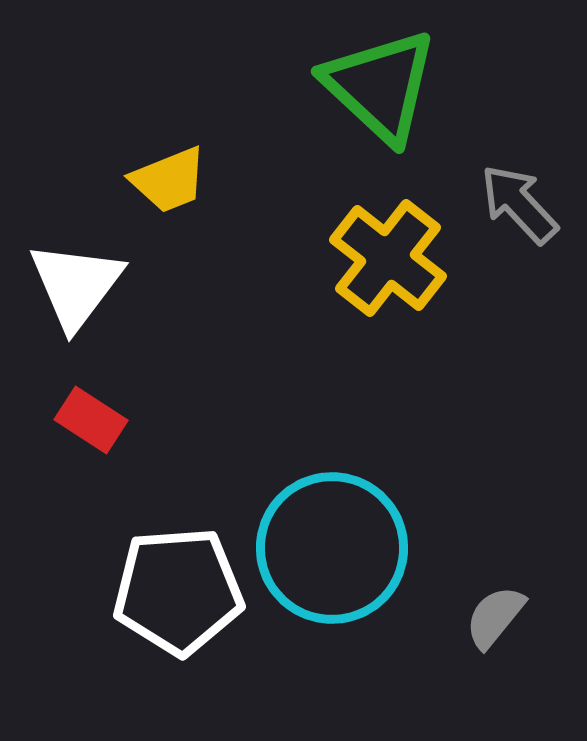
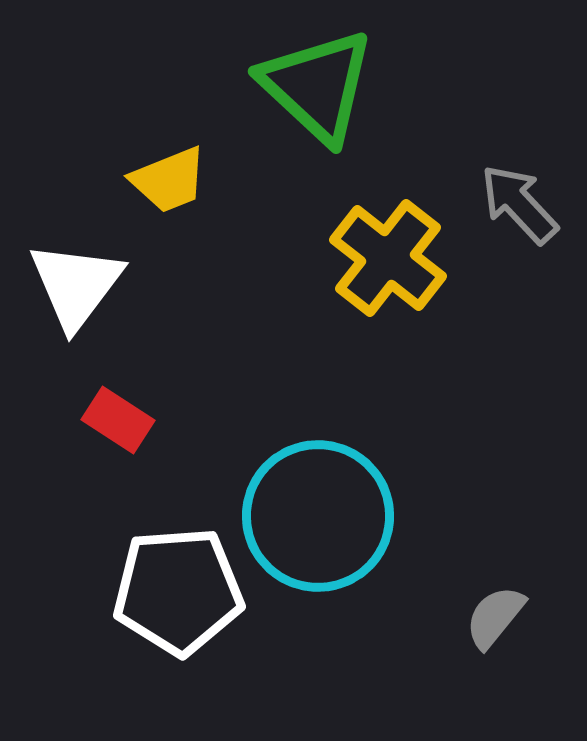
green triangle: moved 63 px left
red rectangle: moved 27 px right
cyan circle: moved 14 px left, 32 px up
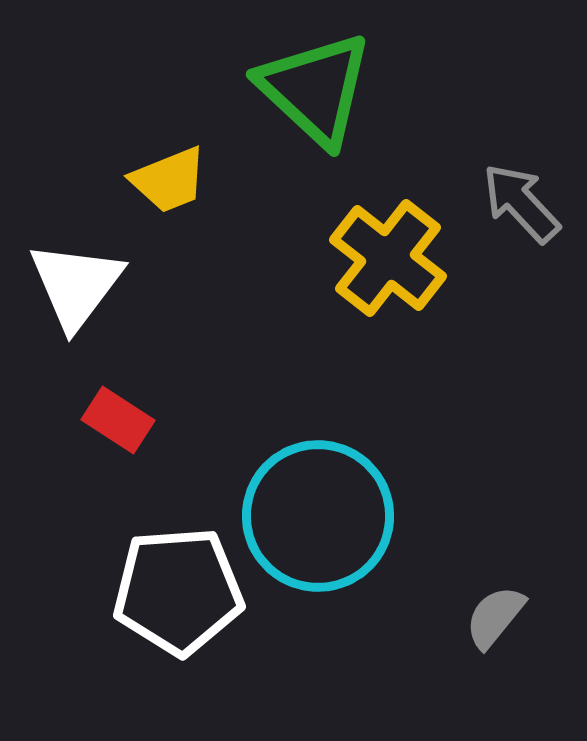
green triangle: moved 2 px left, 3 px down
gray arrow: moved 2 px right, 1 px up
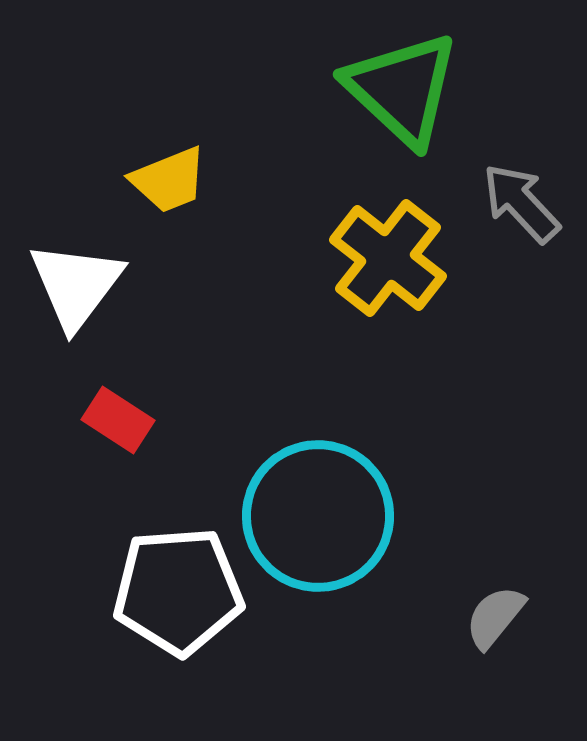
green triangle: moved 87 px right
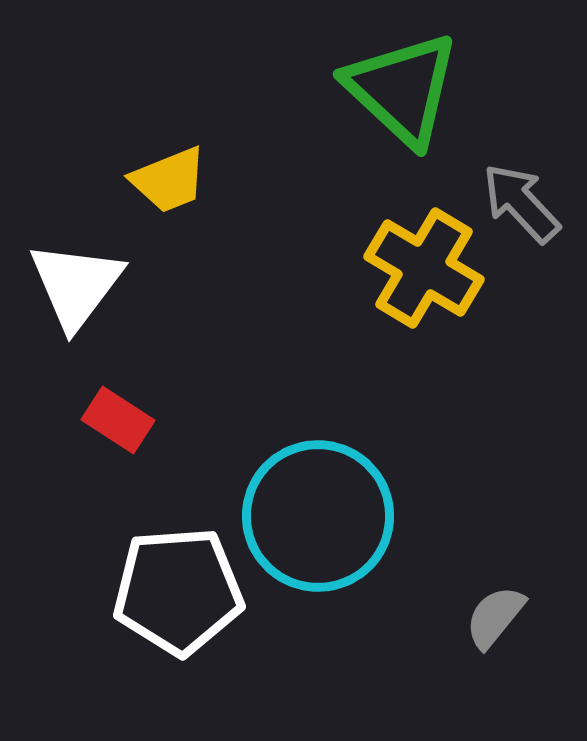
yellow cross: moved 36 px right, 10 px down; rotated 7 degrees counterclockwise
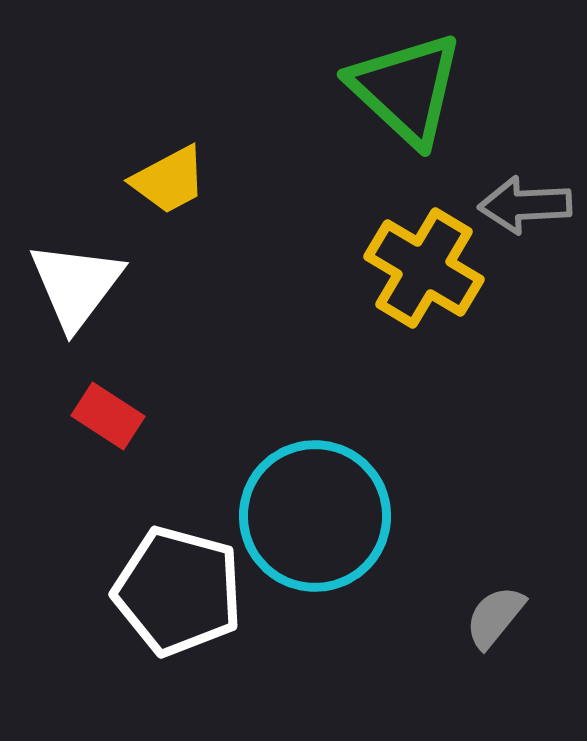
green triangle: moved 4 px right
yellow trapezoid: rotated 6 degrees counterclockwise
gray arrow: moved 4 px right, 2 px down; rotated 50 degrees counterclockwise
red rectangle: moved 10 px left, 4 px up
cyan circle: moved 3 px left
white pentagon: rotated 19 degrees clockwise
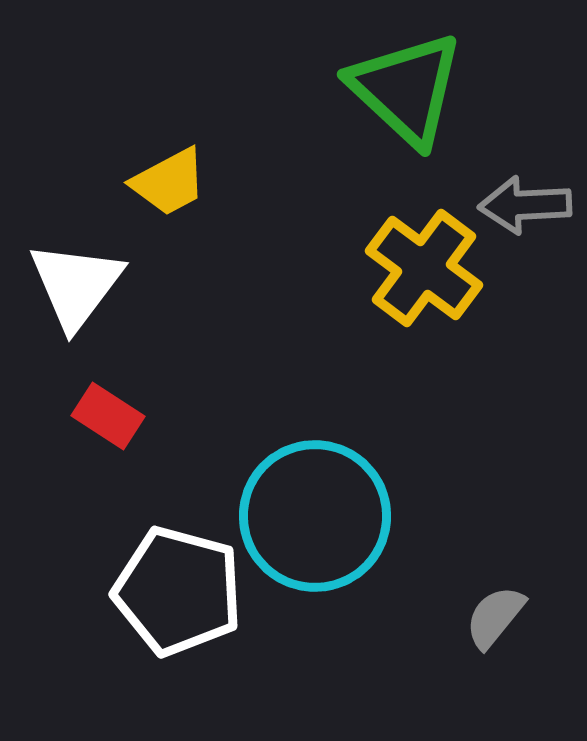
yellow trapezoid: moved 2 px down
yellow cross: rotated 6 degrees clockwise
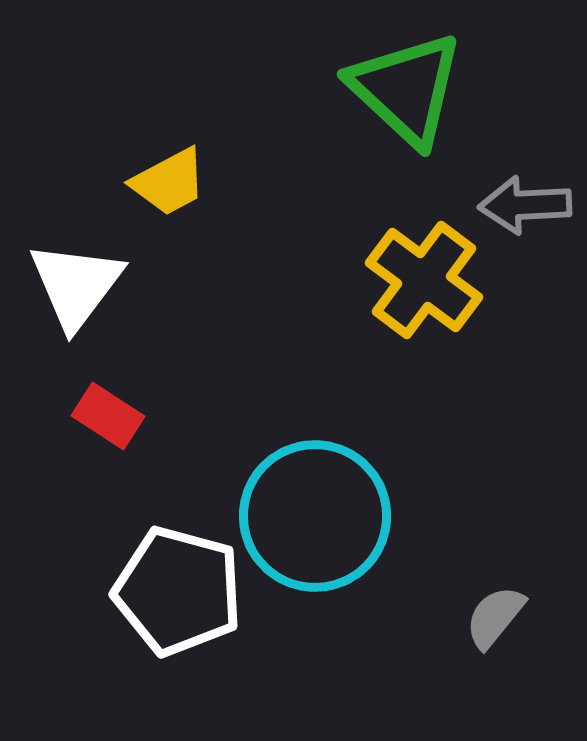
yellow cross: moved 12 px down
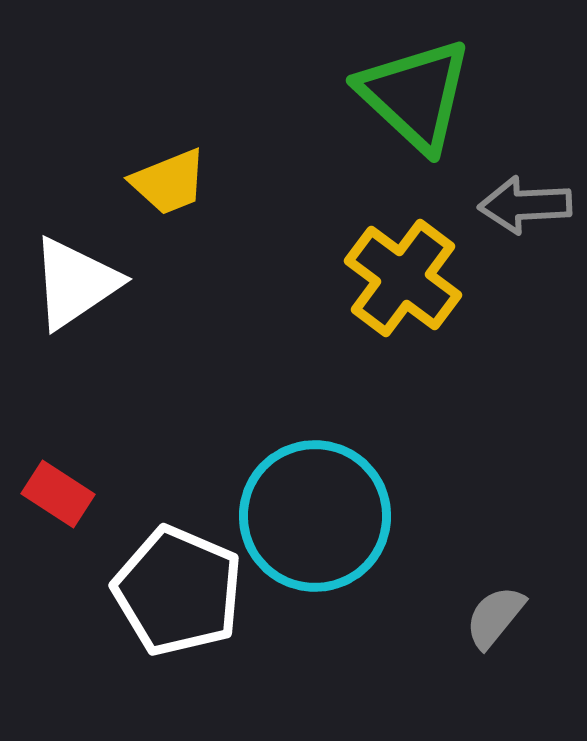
green triangle: moved 9 px right, 6 px down
yellow trapezoid: rotated 6 degrees clockwise
yellow cross: moved 21 px left, 2 px up
white triangle: moved 1 px left, 2 px up; rotated 19 degrees clockwise
red rectangle: moved 50 px left, 78 px down
white pentagon: rotated 8 degrees clockwise
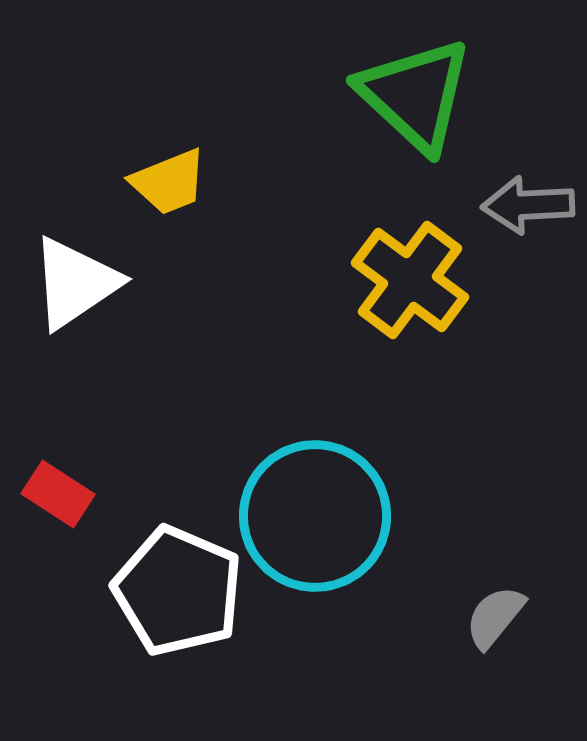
gray arrow: moved 3 px right
yellow cross: moved 7 px right, 2 px down
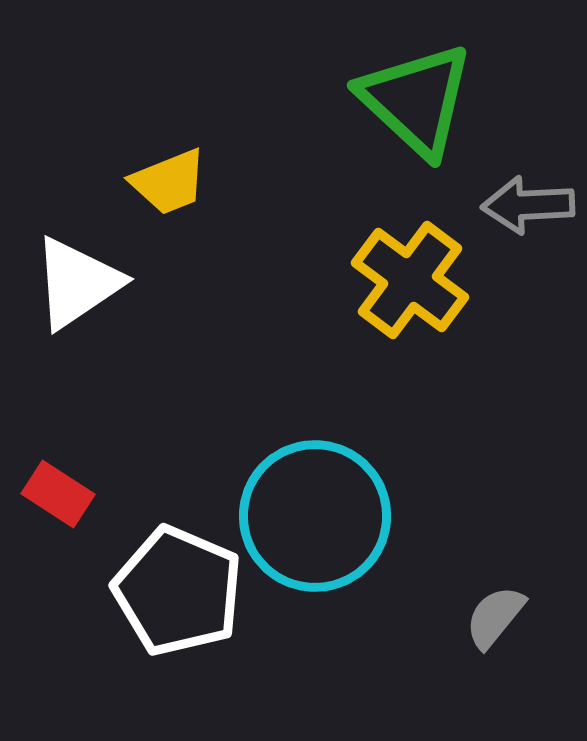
green triangle: moved 1 px right, 5 px down
white triangle: moved 2 px right
